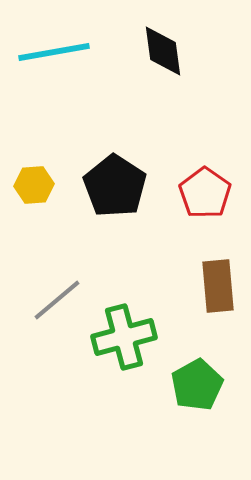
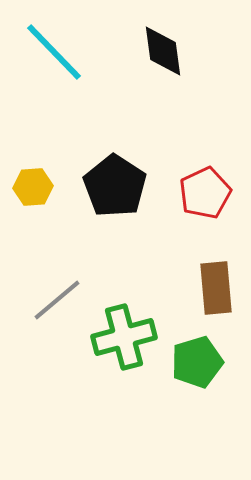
cyan line: rotated 56 degrees clockwise
yellow hexagon: moved 1 px left, 2 px down
red pentagon: rotated 12 degrees clockwise
brown rectangle: moved 2 px left, 2 px down
green pentagon: moved 23 px up; rotated 12 degrees clockwise
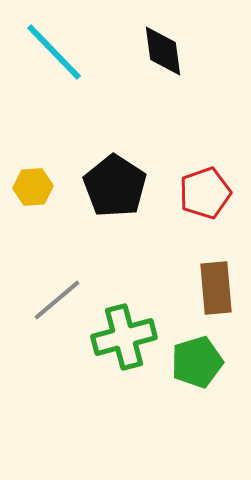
red pentagon: rotated 6 degrees clockwise
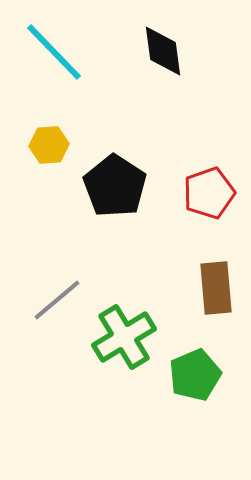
yellow hexagon: moved 16 px right, 42 px up
red pentagon: moved 4 px right
green cross: rotated 16 degrees counterclockwise
green pentagon: moved 2 px left, 13 px down; rotated 6 degrees counterclockwise
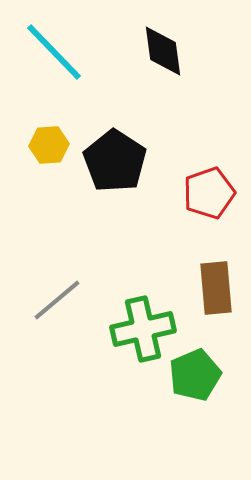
black pentagon: moved 25 px up
green cross: moved 19 px right, 8 px up; rotated 18 degrees clockwise
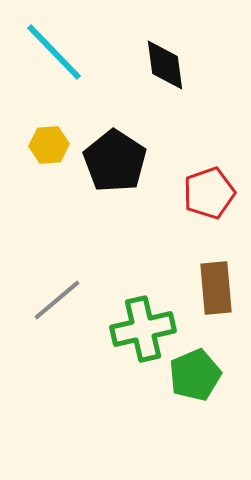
black diamond: moved 2 px right, 14 px down
